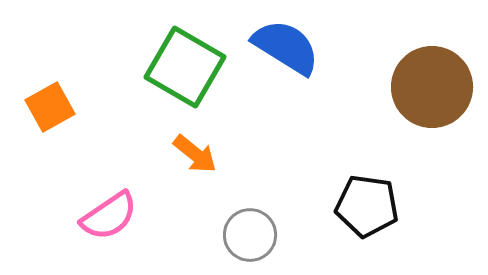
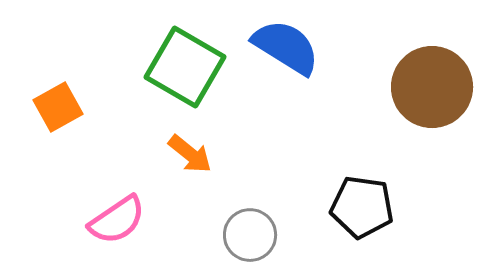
orange square: moved 8 px right
orange arrow: moved 5 px left
black pentagon: moved 5 px left, 1 px down
pink semicircle: moved 8 px right, 4 px down
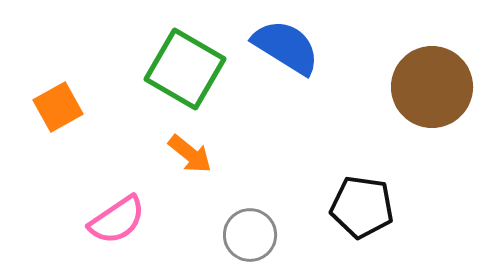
green square: moved 2 px down
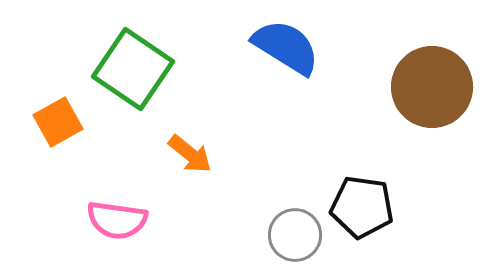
green square: moved 52 px left; rotated 4 degrees clockwise
orange square: moved 15 px down
pink semicircle: rotated 42 degrees clockwise
gray circle: moved 45 px right
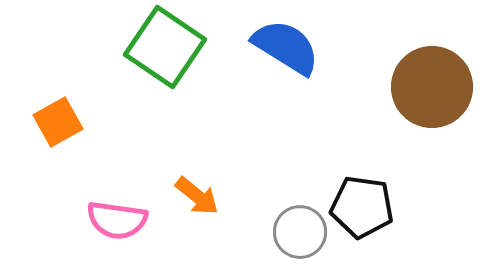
green square: moved 32 px right, 22 px up
orange arrow: moved 7 px right, 42 px down
gray circle: moved 5 px right, 3 px up
